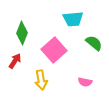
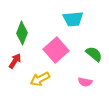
green semicircle: moved 11 px down
pink square: moved 2 px right
yellow arrow: moved 1 px left, 1 px up; rotated 72 degrees clockwise
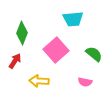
yellow arrow: moved 1 px left, 2 px down; rotated 30 degrees clockwise
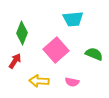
green semicircle: rotated 18 degrees counterclockwise
pink semicircle: moved 13 px left
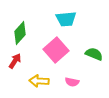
cyan trapezoid: moved 7 px left
green diamond: moved 2 px left; rotated 20 degrees clockwise
